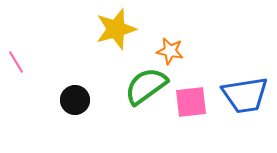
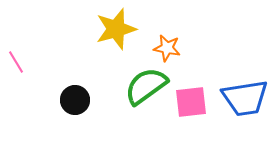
orange star: moved 3 px left, 3 px up
blue trapezoid: moved 3 px down
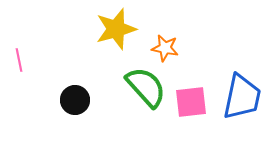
orange star: moved 2 px left
pink line: moved 3 px right, 2 px up; rotated 20 degrees clockwise
green semicircle: moved 1 px down; rotated 84 degrees clockwise
blue trapezoid: moved 3 px left, 1 px up; rotated 69 degrees counterclockwise
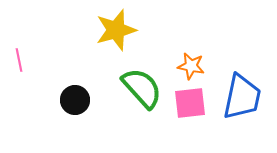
yellow star: moved 1 px down
orange star: moved 26 px right, 18 px down
green semicircle: moved 4 px left, 1 px down
pink square: moved 1 px left, 1 px down
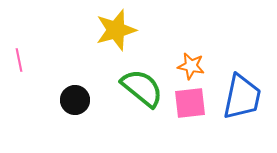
green semicircle: rotated 9 degrees counterclockwise
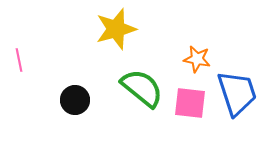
yellow star: moved 1 px up
orange star: moved 6 px right, 7 px up
blue trapezoid: moved 5 px left, 4 px up; rotated 30 degrees counterclockwise
pink square: rotated 12 degrees clockwise
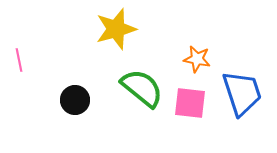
blue trapezoid: moved 5 px right
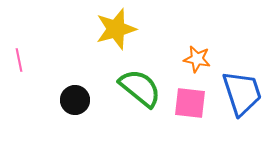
green semicircle: moved 2 px left
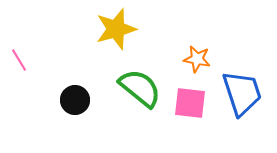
pink line: rotated 20 degrees counterclockwise
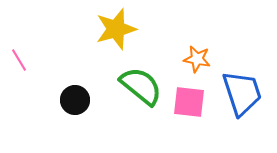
green semicircle: moved 1 px right, 2 px up
pink square: moved 1 px left, 1 px up
